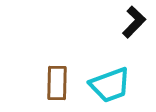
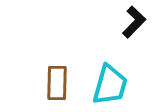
cyan trapezoid: rotated 54 degrees counterclockwise
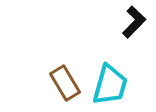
brown rectangle: moved 8 px right; rotated 32 degrees counterclockwise
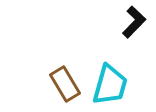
brown rectangle: moved 1 px down
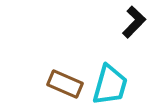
brown rectangle: rotated 36 degrees counterclockwise
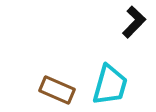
brown rectangle: moved 8 px left, 6 px down
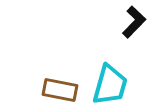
brown rectangle: moved 3 px right; rotated 12 degrees counterclockwise
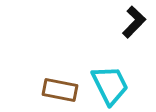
cyan trapezoid: rotated 42 degrees counterclockwise
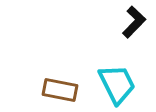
cyan trapezoid: moved 7 px right, 1 px up
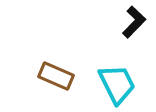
brown rectangle: moved 4 px left, 14 px up; rotated 12 degrees clockwise
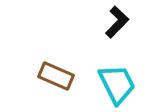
black L-shape: moved 17 px left
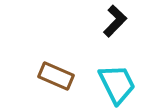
black L-shape: moved 2 px left, 1 px up
